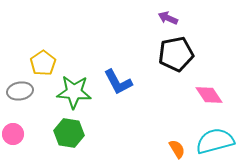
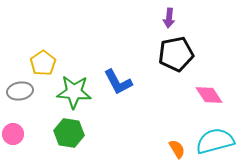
purple arrow: moved 1 px right; rotated 108 degrees counterclockwise
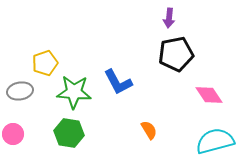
yellow pentagon: moved 2 px right; rotated 15 degrees clockwise
orange semicircle: moved 28 px left, 19 px up
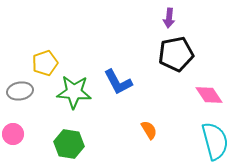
green hexagon: moved 11 px down
cyan semicircle: rotated 90 degrees clockwise
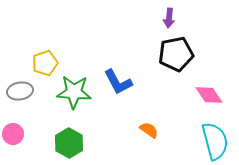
orange semicircle: rotated 24 degrees counterclockwise
green hexagon: moved 1 px up; rotated 20 degrees clockwise
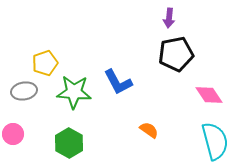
gray ellipse: moved 4 px right
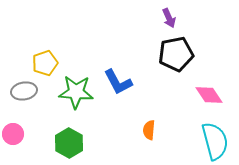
purple arrow: rotated 30 degrees counterclockwise
green star: moved 2 px right
orange semicircle: rotated 120 degrees counterclockwise
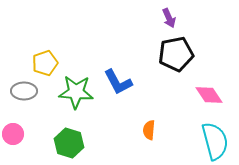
gray ellipse: rotated 10 degrees clockwise
green hexagon: rotated 12 degrees counterclockwise
